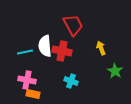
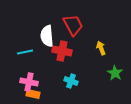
white semicircle: moved 2 px right, 10 px up
green star: moved 2 px down
pink cross: moved 2 px right, 2 px down
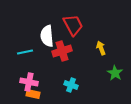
red cross: rotated 30 degrees counterclockwise
cyan cross: moved 4 px down
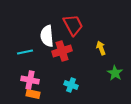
pink cross: moved 1 px right, 2 px up
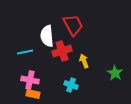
yellow arrow: moved 17 px left, 13 px down
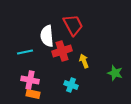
green star: rotated 14 degrees counterclockwise
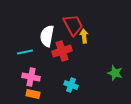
white semicircle: rotated 15 degrees clockwise
yellow arrow: moved 25 px up; rotated 16 degrees clockwise
pink cross: moved 1 px right, 3 px up
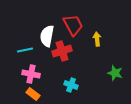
yellow arrow: moved 13 px right, 3 px down
cyan line: moved 2 px up
pink cross: moved 3 px up
orange rectangle: rotated 24 degrees clockwise
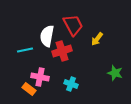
yellow arrow: rotated 136 degrees counterclockwise
pink cross: moved 9 px right, 3 px down
cyan cross: moved 1 px up
orange rectangle: moved 4 px left, 5 px up
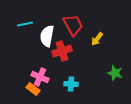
cyan line: moved 26 px up
pink cross: rotated 12 degrees clockwise
cyan cross: rotated 16 degrees counterclockwise
orange rectangle: moved 4 px right
